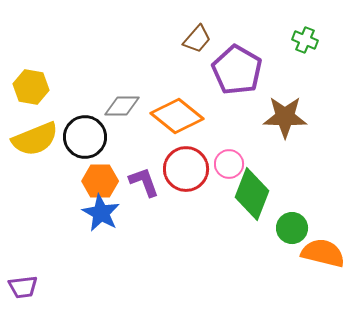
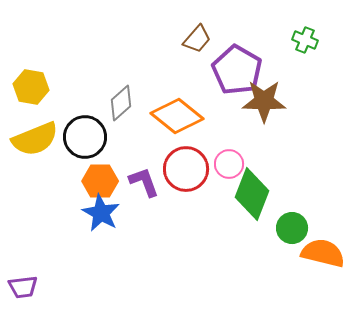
gray diamond: moved 1 px left, 3 px up; rotated 42 degrees counterclockwise
brown star: moved 21 px left, 16 px up
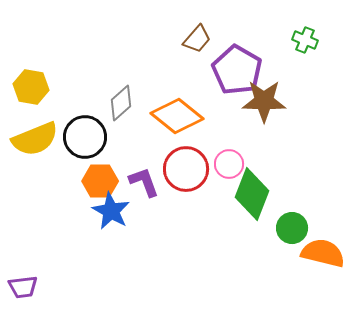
blue star: moved 10 px right, 2 px up
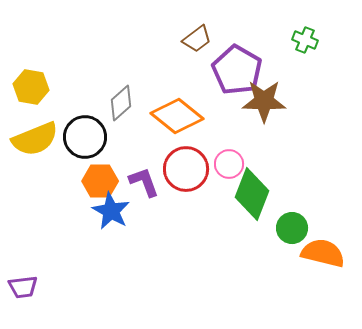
brown trapezoid: rotated 12 degrees clockwise
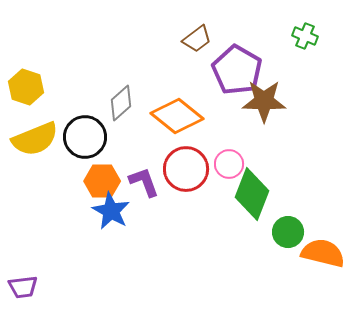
green cross: moved 4 px up
yellow hexagon: moved 5 px left; rotated 8 degrees clockwise
orange hexagon: moved 2 px right
green circle: moved 4 px left, 4 px down
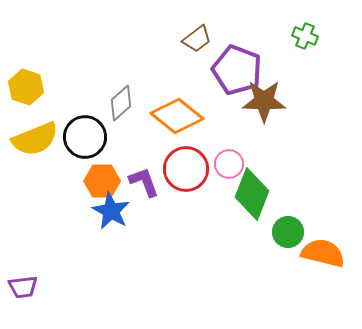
purple pentagon: rotated 9 degrees counterclockwise
